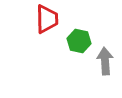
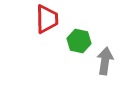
gray arrow: rotated 12 degrees clockwise
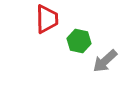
gray arrow: rotated 140 degrees counterclockwise
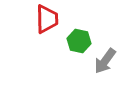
gray arrow: rotated 12 degrees counterclockwise
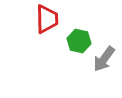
gray arrow: moved 1 px left, 2 px up
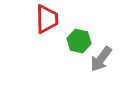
gray arrow: moved 3 px left
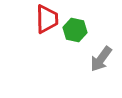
green hexagon: moved 4 px left, 11 px up
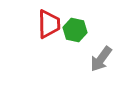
red trapezoid: moved 2 px right, 5 px down
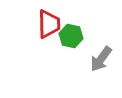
green hexagon: moved 4 px left, 6 px down
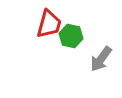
red trapezoid: rotated 16 degrees clockwise
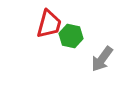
gray arrow: moved 1 px right
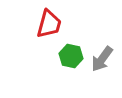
green hexagon: moved 20 px down
